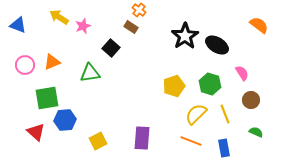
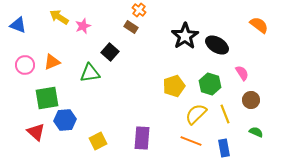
black square: moved 1 px left, 4 px down
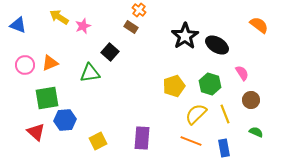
orange triangle: moved 2 px left, 1 px down
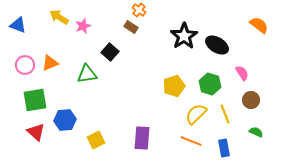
black star: moved 1 px left
green triangle: moved 3 px left, 1 px down
green square: moved 12 px left, 2 px down
yellow square: moved 2 px left, 1 px up
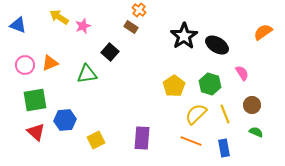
orange semicircle: moved 4 px right, 7 px down; rotated 72 degrees counterclockwise
yellow pentagon: rotated 15 degrees counterclockwise
brown circle: moved 1 px right, 5 px down
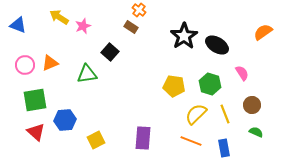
yellow pentagon: rotated 30 degrees counterclockwise
purple rectangle: moved 1 px right
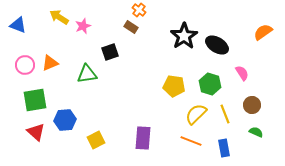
black square: rotated 30 degrees clockwise
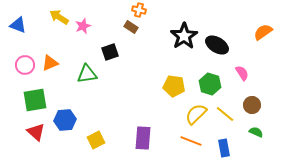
orange cross: rotated 24 degrees counterclockwise
yellow line: rotated 30 degrees counterclockwise
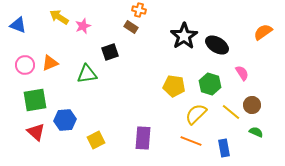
yellow line: moved 6 px right, 2 px up
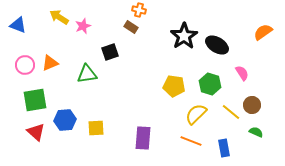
yellow square: moved 12 px up; rotated 24 degrees clockwise
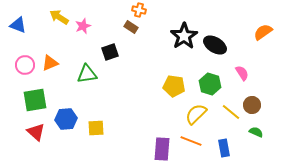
black ellipse: moved 2 px left
blue hexagon: moved 1 px right, 1 px up
purple rectangle: moved 19 px right, 11 px down
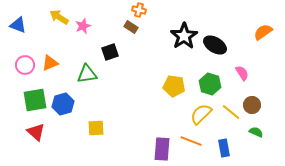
yellow semicircle: moved 5 px right
blue hexagon: moved 3 px left, 15 px up; rotated 10 degrees counterclockwise
